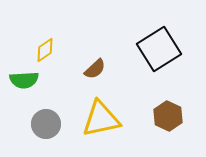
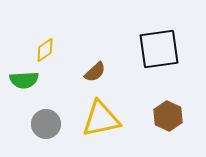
black square: rotated 24 degrees clockwise
brown semicircle: moved 3 px down
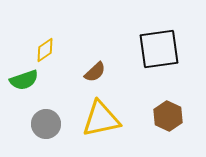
green semicircle: rotated 16 degrees counterclockwise
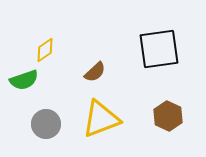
yellow triangle: rotated 9 degrees counterclockwise
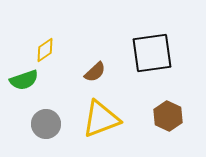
black square: moved 7 px left, 4 px down
